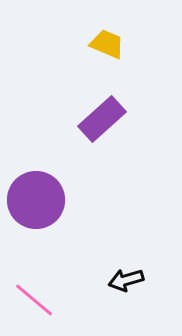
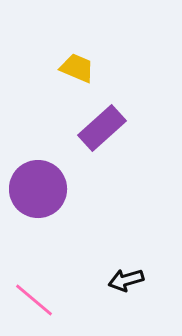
yellow trapezoid: moved 30 px left, 24 px down
purple rectangle: moved 9 px down
purple circle: moved 2 px right, 11 px up
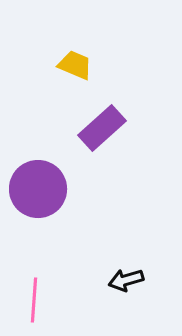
yellow trapezoid: moved 2 px left, 3 px up
pink line: rotated 54 degrees clockwise
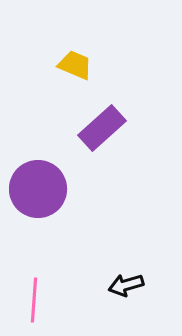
black arrow: moved 5 px down
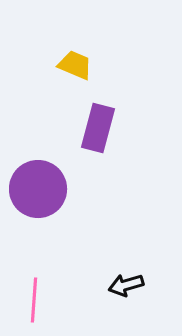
purple rectangle: moved 4 px left; rotated 33 degrees counterclockwise
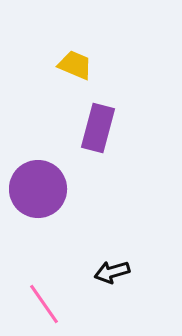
black arrow: moved 14 px left, 13 px up
pink line: moved 10 px right, 4 px down; rotated 39 degrees counterclockwise
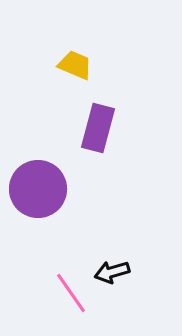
pink line: moved 27 px right, 11 px up
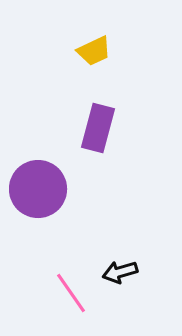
yellow trapezoid: moved 19 px right, 14 px up; rotated 132 degrees clockwise
black arrow: moved 8 px right
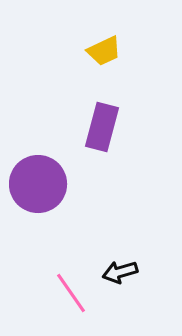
yellow trapezoid: moved 10 px right
purple rectangle: moved 4 px right, 1 px up
purple circle: moved 5 px up
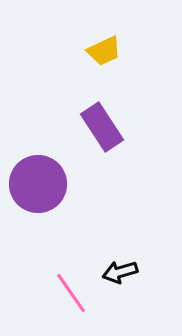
purple rectangle: rotated 48 degrees counterclockwise
